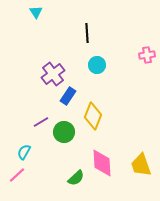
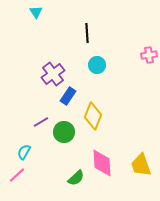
pink cross: moved 2 px right
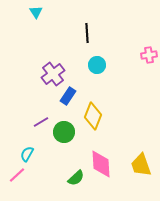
cyan semicircle: moved 3 px right, 2 px down
pink diamond: moved 1 px left, 1 px down
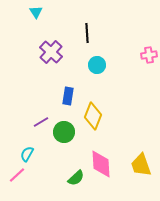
purple cross: moved 2 px left, 22 px up; rotated 10 degrees counterclockwise
blue rectangle: rotated 24 degrees counterclockwise
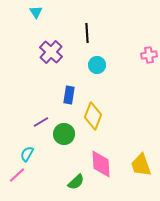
blue rectangle: moved 1 px right, 1 px up
green circle: moved 2 px down
green semicircle: moved 4 px down
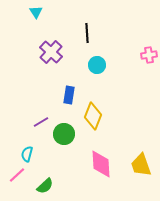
cyan semicircle: rotated 14 degrees counterclockwise
green semicircle: moved 31 px left, 4 px down
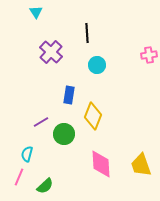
pink line: moved 2 px right, 2 px down; rotated 24 degrees counterclockwise
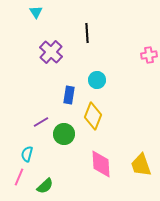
cyan circle: moved 15 px down
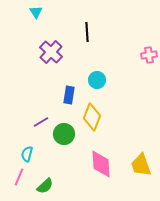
black line: moved 1 px up
yellow diamond: moved 1 px left, 1 px down
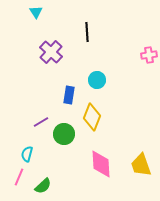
green semicircle: moved 2 px left
